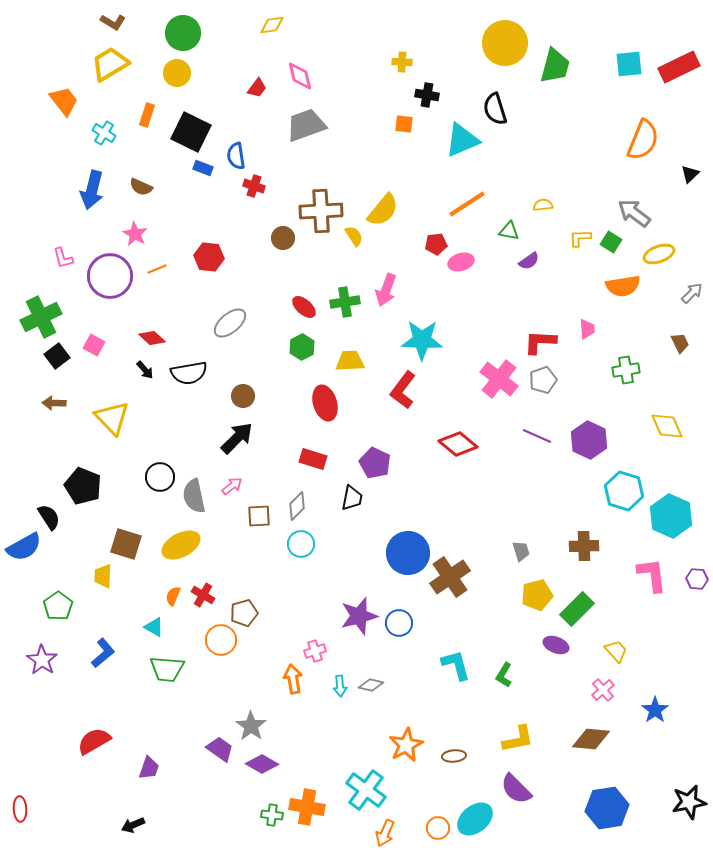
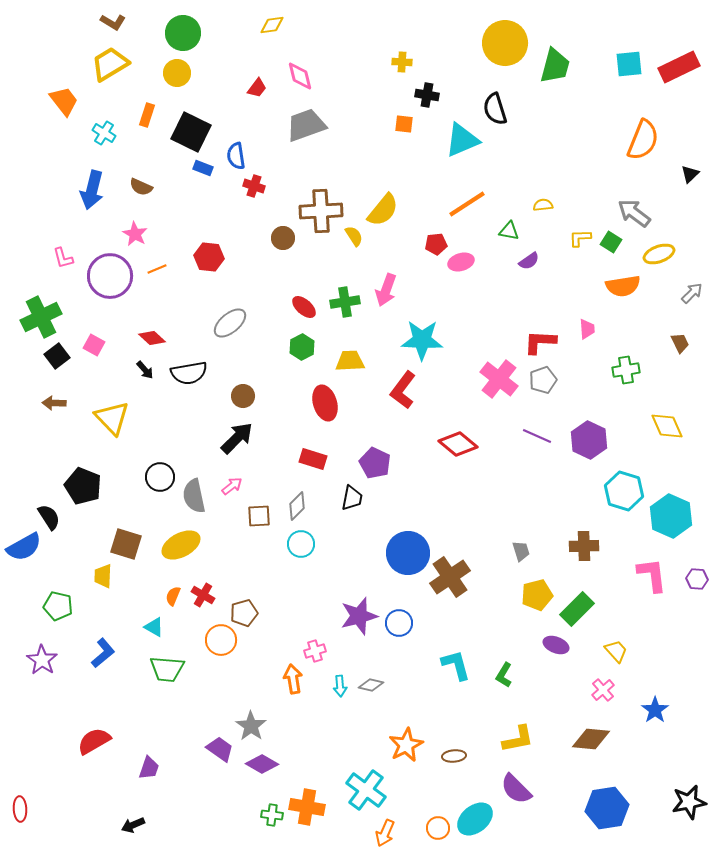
green pentagon at (58, 606): rotated 24 degrees counterclockwise
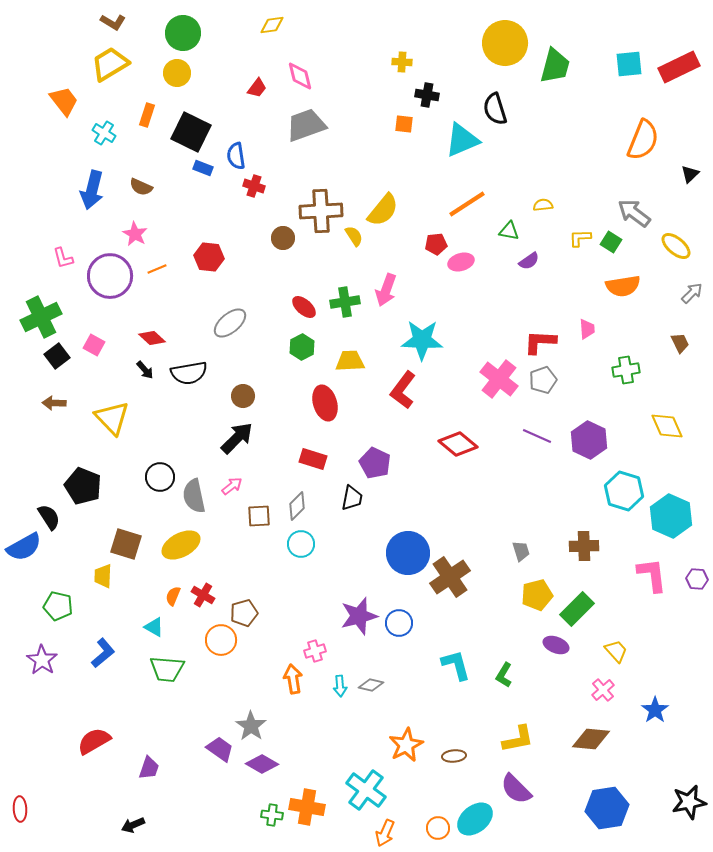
yellow ellipse at (659, 254): moved 17 px right, 8 px up; rotated 60 degrees clockwise
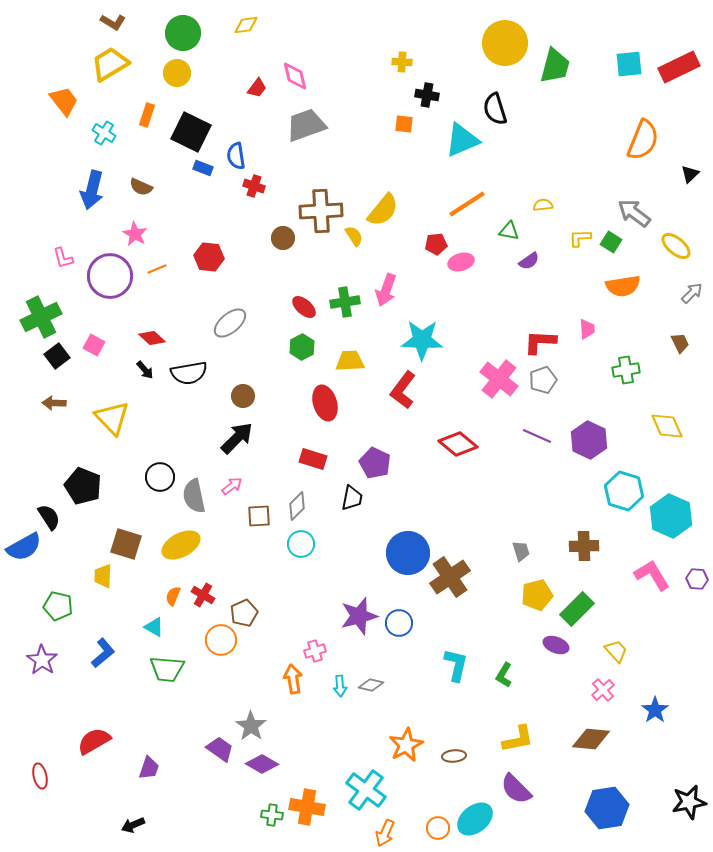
yellow diamond at (272, 25): moved 26 px left
pink diamond at (300, 76): moved 5 px left
pink L-shape at (652, 575): rotated 24 degrees counterclockwise
brown pentagon at (244, 613): rotated 8 degrees counterclockwise
cyan L-shape at (456, 665): rotated 28 degrees clockwise
red ellipse at (20, 809): moved 20 px right, 33 px up; rotated 10 degrees counterclockwise
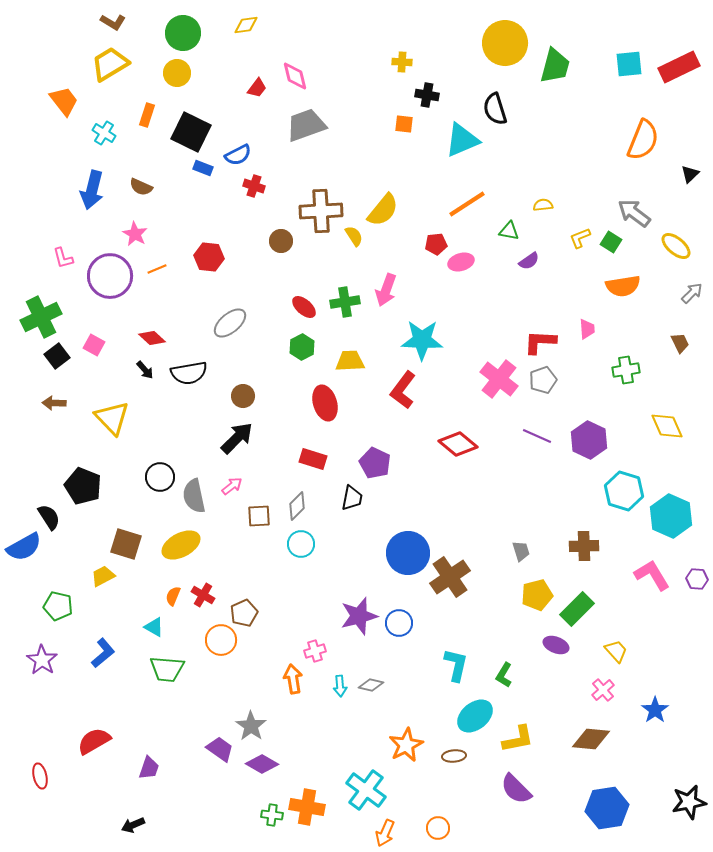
blue semicircle at (236, 156): moved 2 px right, 1 px up; rotated 108 degrees counterclockwise
brown circle at (283, 238): moved 2 px left, 3 px down
yellow L-shape at (580, 238): rotated 20 degrees counterclockwise
yellow trapezoid at (103, 576): rotated 60 degrees clockwise
cyan ellipse at (475, 819): moved 103 px up
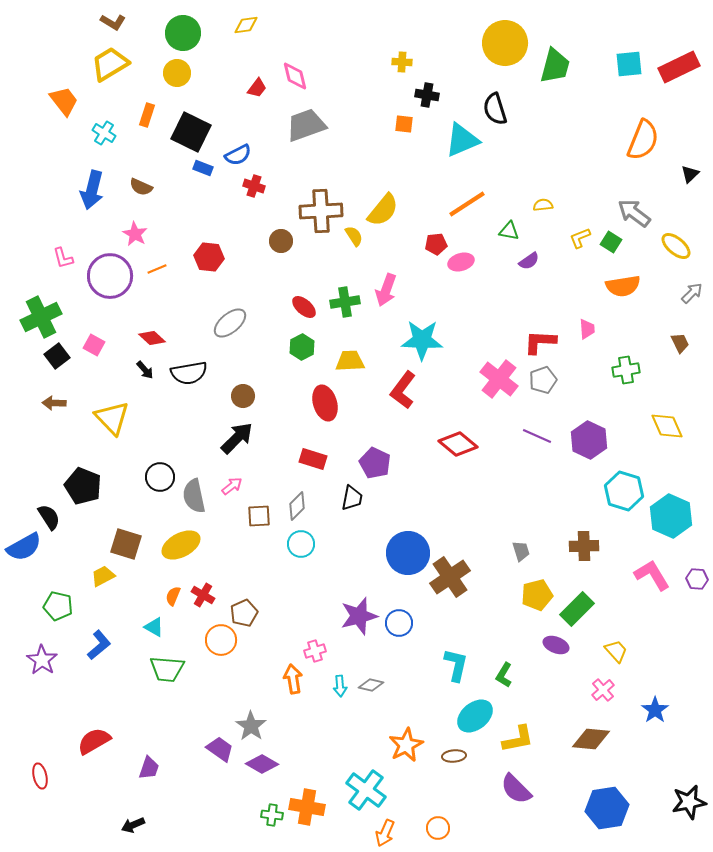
blue L-shape at (103, 653): moved 4 px left, 8 px up
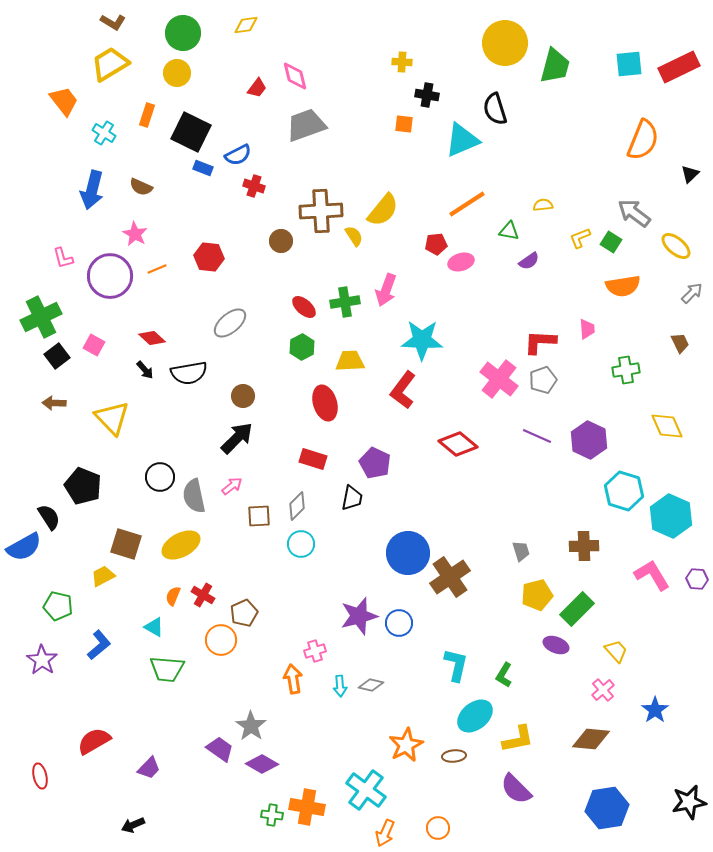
purple trapezoid at (149, 768): rotated 25 degrees clockwise
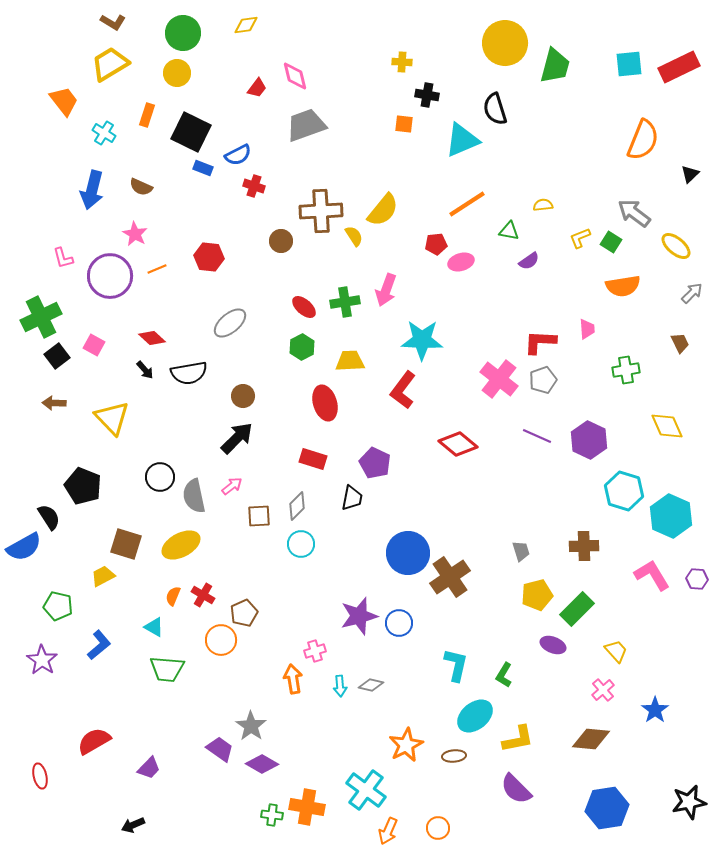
purple ellipse at (556, 645): moved 3 px left
orange arrow at (385, 833): moved 3 px right, 2 px up
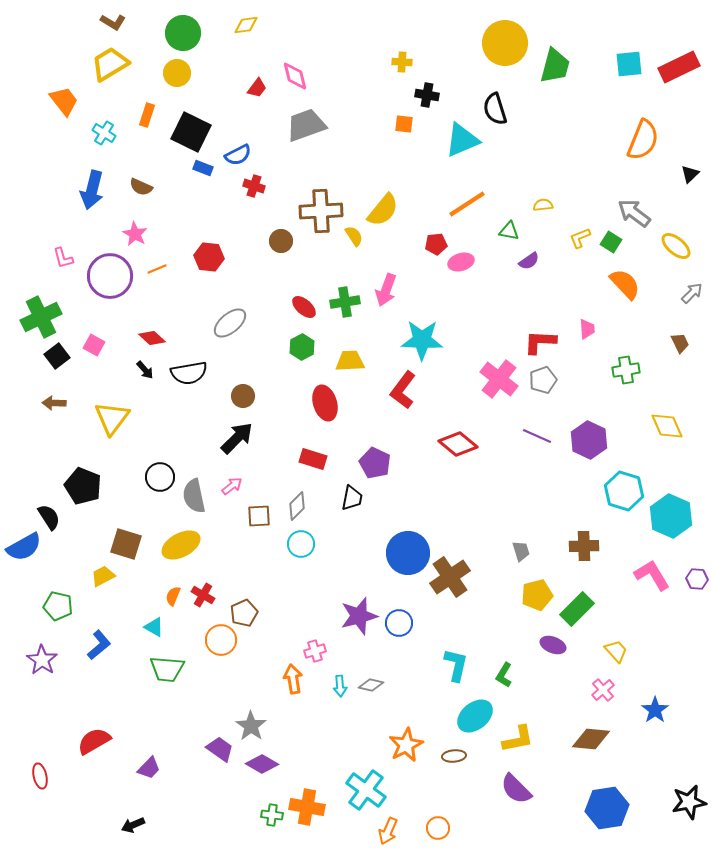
orange semicircle at (623, 286): moved 2 px right, 2 px up; rotated 124 degrees counterclockwise
yellow triangle at (112, 418): rotated 21 degrees clockwise
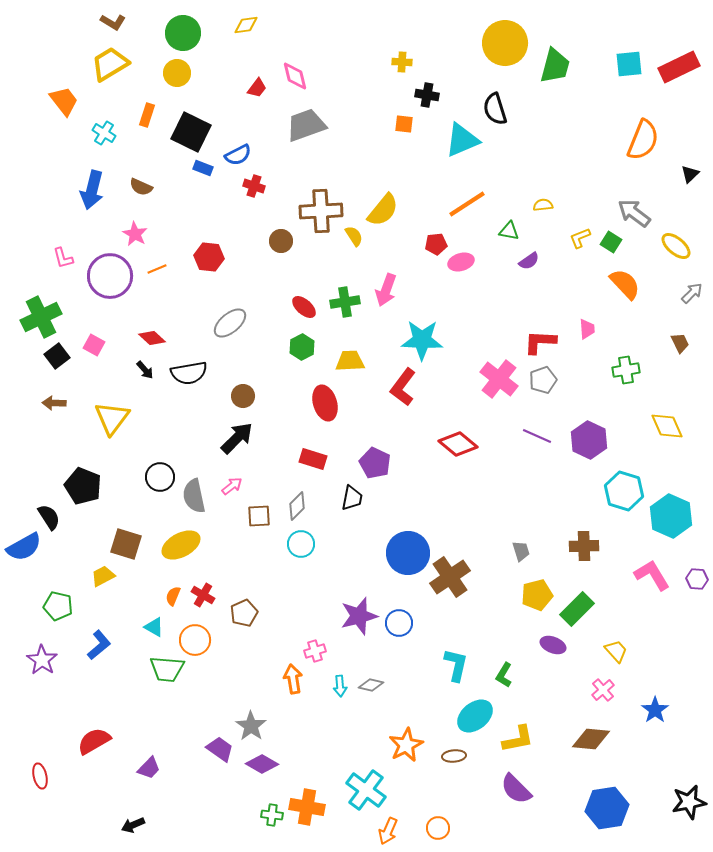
red L-shape at (403, 390): moved 3 px up
orange circle at (221, 640): moved 26 px left
